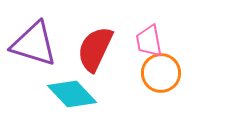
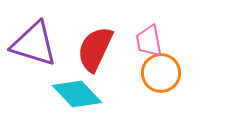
cyan diamond: moved 5 px right
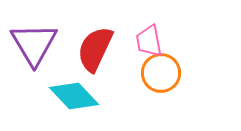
purple triangle: rotated 42 degrees clockwise
cyan diamond: moved 3 px left, 2 px down
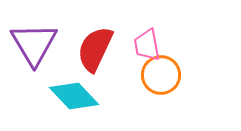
pink trapezoid: moved 2 px left, 4 px down
orange circle: moved 2 px down
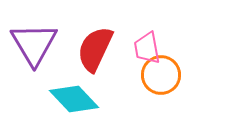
pink trapezoid: moved 3 px down
cyan diamond: moved 3 px down
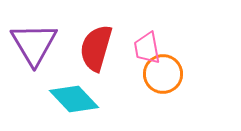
red semicircle: moved 1 px right, 1 px up; rotated 9 degrees counterclockwise
orange circle: moved 2 px right, 1 px up
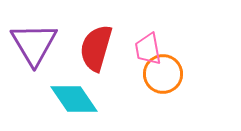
pink trapezoid: moved 1 px right, 1 px down
cyan diamond: rotated 9 degrees clockwise
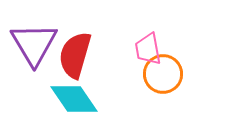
red semicircle: moved 21 px left, 7 px down
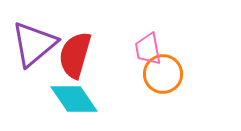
purple triangle: rotated 21 degrees clockwise
